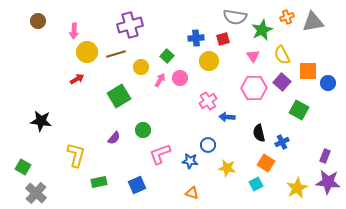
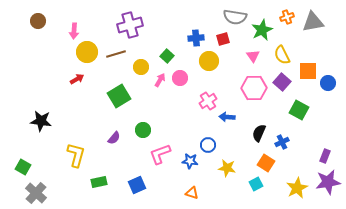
black semicircle at (259, 133): rotated 36 degrees clockwise
purple star at (328, 182): rotated 15 degrees counterclockwise
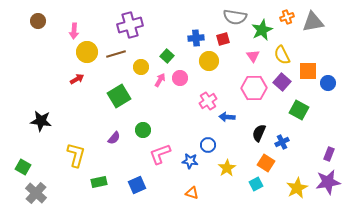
purple rectangle at (325, 156): moved 4 px right, 2 px up
yellow star at (227, 168): rotated 30 degrees clockwise
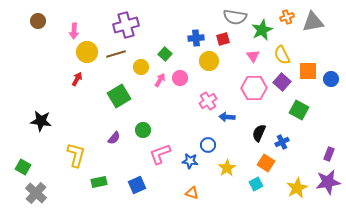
purple cross at (130, 25): moved 4 px left
green square at (167, 56): moved 2 px left, 2 px up
red arrow at (77, 79): rotated 32 degrees counterclockwise
blue circle at (328, 83): moved 3 px right, 4 px up
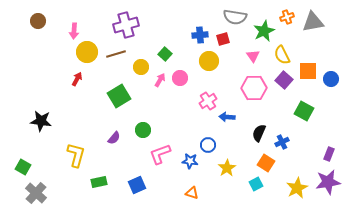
green star at (262, 30): moved 2 px right, 1 px down
blue cross at (196, 38): moved 4 px right, 3 px up
purple square at (282, 82): moved 2 px right, 2 px up
green square at (299, 110): moved 5 px right, 1 px down
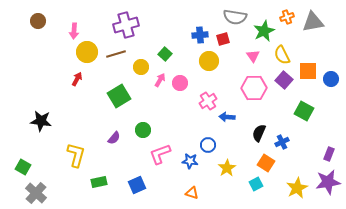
pink circle at (180, 78): moved 5 px down
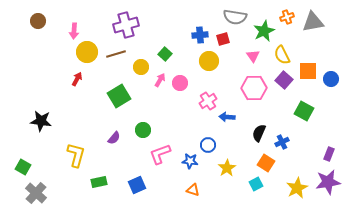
orange triangle at (192, 193): moved 1 px right, 3 px up
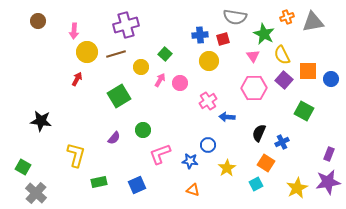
green star at (264, 31): moved 3 px down; rotated 20 degrees counterclockwise
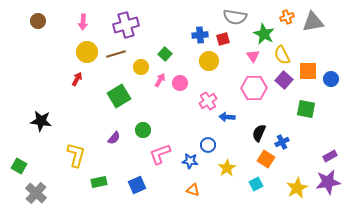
pink arrow at (74, 31): moved 9 px right, 9 px up
green square at (304, 111): moved 2 px right, 2 px up; rotated 18 degrees counterclockwise
purple rectangle at (329, 154): moved 1 px right, 2 px down; rotated 40 degrees clockwise
orange square at (266, 163): moved 4 px up
green square at (23, 167): moved 4 px left, 1 px up
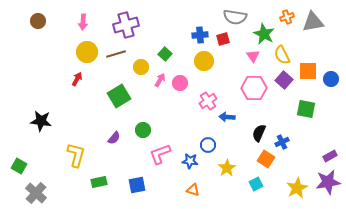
yellow circle at (209, 61): moved 5 px left
blue square at (137, 185): rotated 12 degrees clockwise
